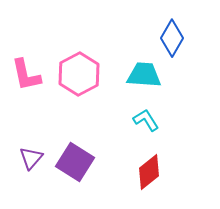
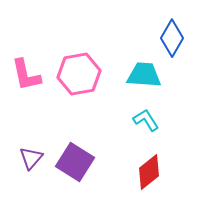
pink hexagon: rotated 18 degrees clockwise
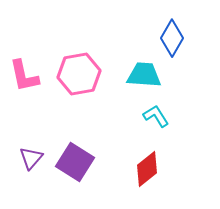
pink L-shape: moved 2 px left, 1 px down
cyan L-shape: moved 10 px right, 4 px up
red diamond: moved 2 px left, 3 px up
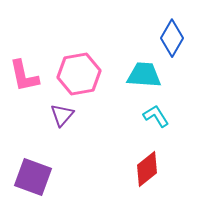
purple triangle: moved 31 px right, 43 px up
purple square: moved 42 px left, 15 px down; rotated 12 degrees counterclockwise
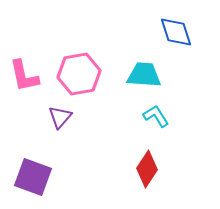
blue diamond: moved 4 px right, 6 px up; rotated 48 degrees counterclockwise
purple triangle: moved 2 px left, 2 px down
red diamond: rotated 18 degrees counterclockwise
